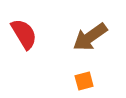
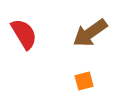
brown arrow: moved 4 px up
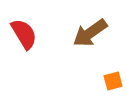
orange square: moved 29 px right
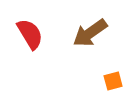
red semicircle: moved 6 px right
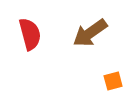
red semicircle: rotated 16 degrees clockwise
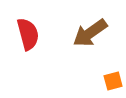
red semicircle: moved 2 px left
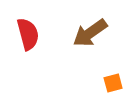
orange square: moved 2 px down
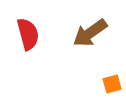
orange square: moved 1 px left, 1 px down
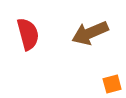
brown arrow: rotated 12 degrees clockwise
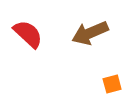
red semicircle: rotated 32 degrees counterclockwise
